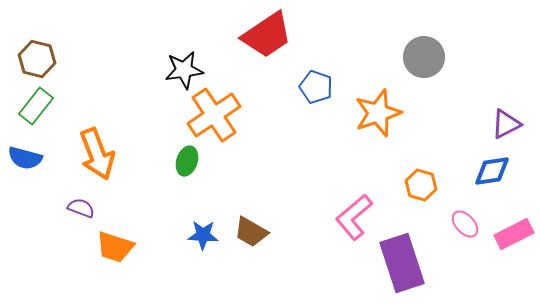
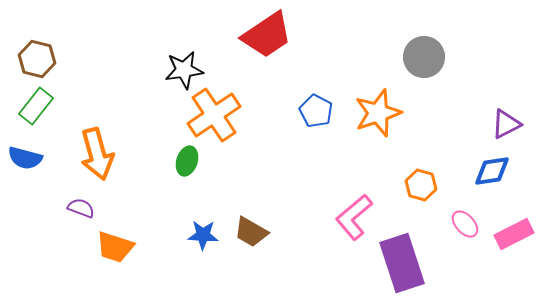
blue pentagon: moved 24 px down; rotated 8 degrees clockwise
orange arrow: rotated 6 degrees clockwise
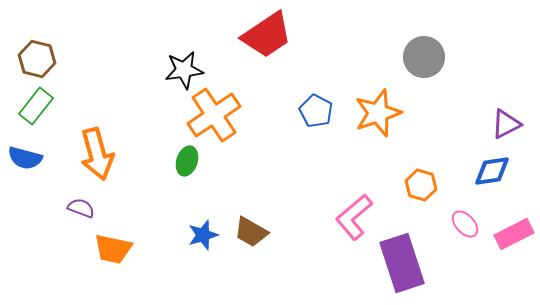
blue star: rotated 20 degrees counterclockwise
orange trapezoid: moved 2 px left, 2 px down; rotated 6 degrees counterclockwise
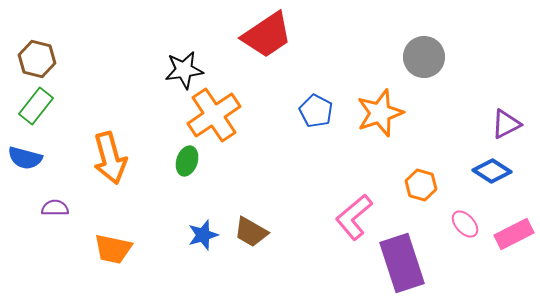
orange star: moved 2 px right
orange arrow: moved 13 px right, 4 px down
blue diamond: rotated 42 degrees clockwise
purple semicircle: moved 26 px left; rotated 20 degrees counterclockwise
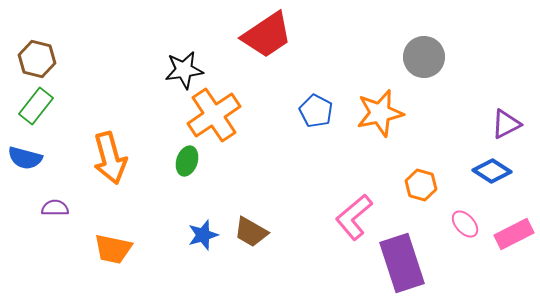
orange star: rotated 6 degrees clockwise
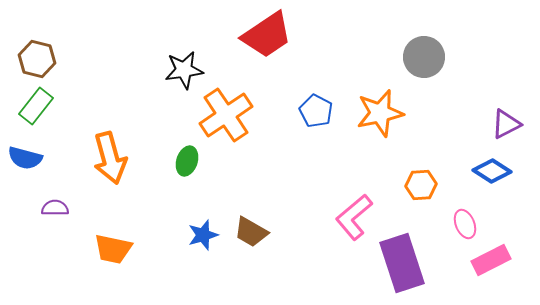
orange cross: moved 12 px right
orange hexagon: rotated 20 degrees counterclockwise
pink ellipse: rotated 20 degrees clockwise
pink rectangle: moved 23 px left, 26 px down
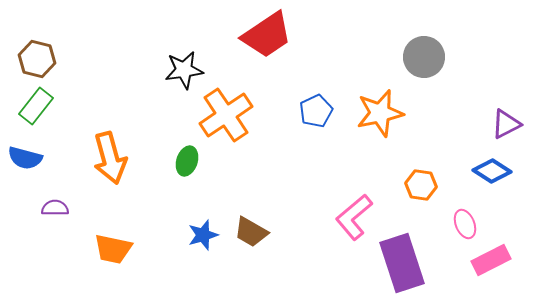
blue pentagon: rotated 20 degrees clockwise
orange hexagon: rotated 12 degrees clockwise
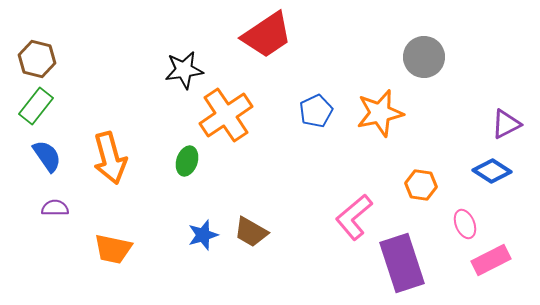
blue semicircle: moved 22 px right, 2 px up; rotated 140 degrees counterclockwise
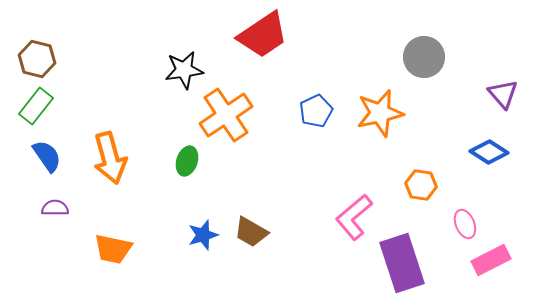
red trapezoid: moved 4 px left
purple triangle: moved 3 px left, 30 px up; rotated 44 degrees counterclockwise
blue diamond: moved 3 px left, 19 px up
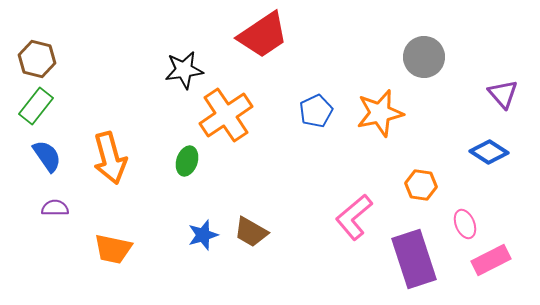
purple rectangle: moved 12 px right, 4 px up
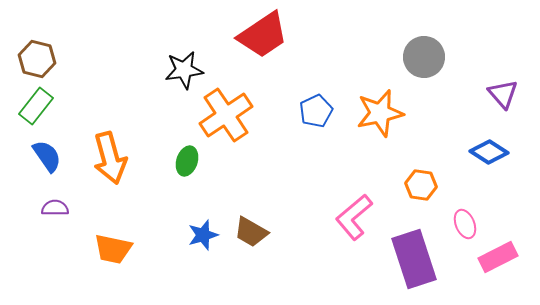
pink rectangle: moved 7 px right, 3 px up
